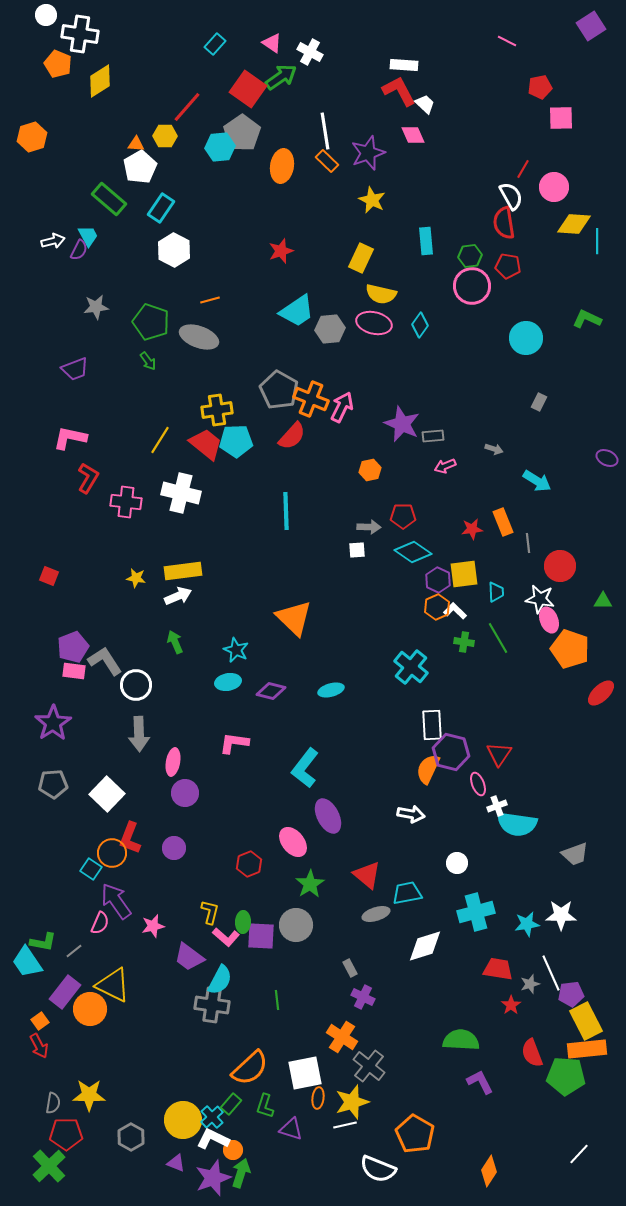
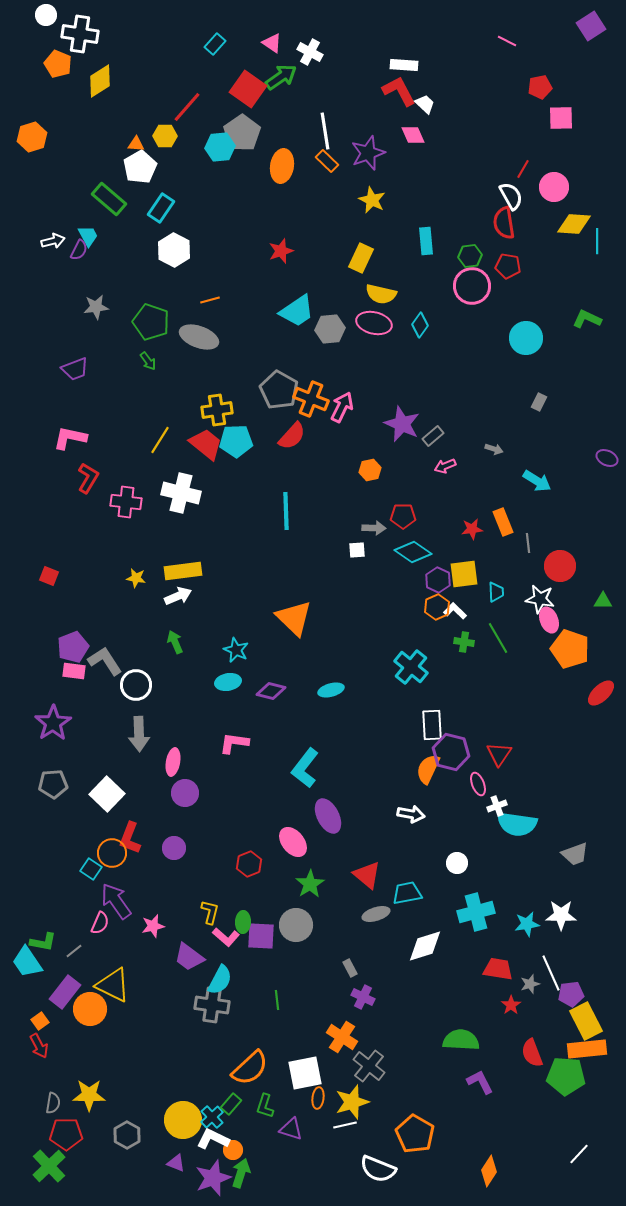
gray rectangle at (433, 436): rotated 35 degrees counterclockwise
gray arrow at (369, 527): moved 5 px right, 1 px down
gray hexagon at (131, 1137): moved 4 px left, 2 px up
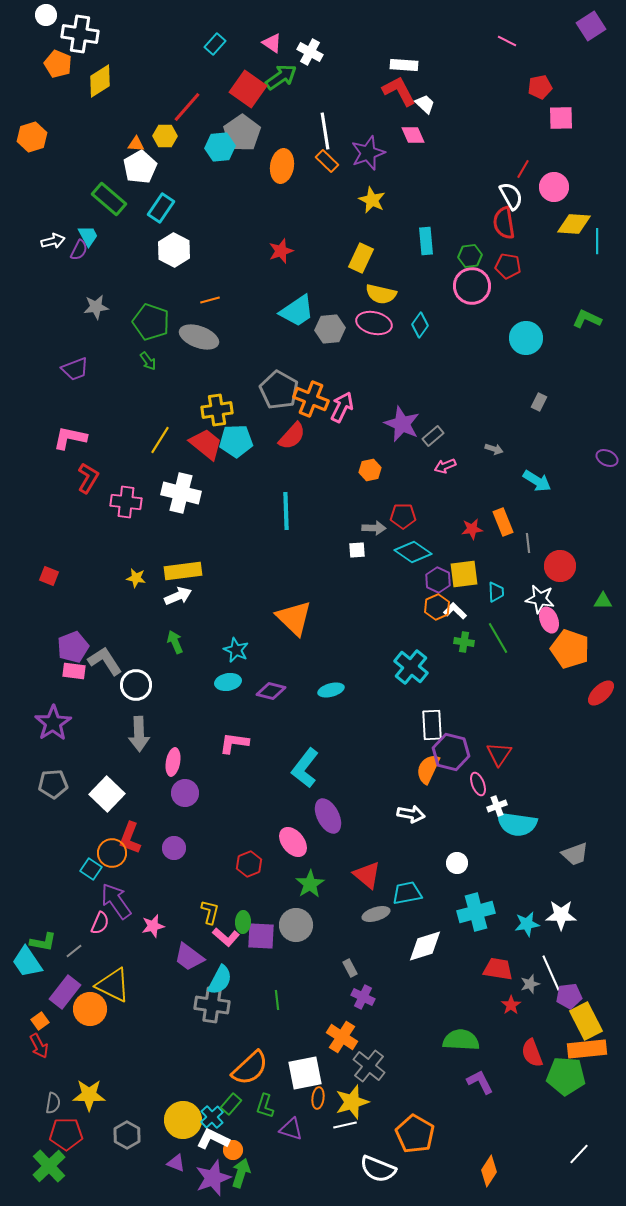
purple pentagon at (571, 994): moved 2 px left, 2 px down
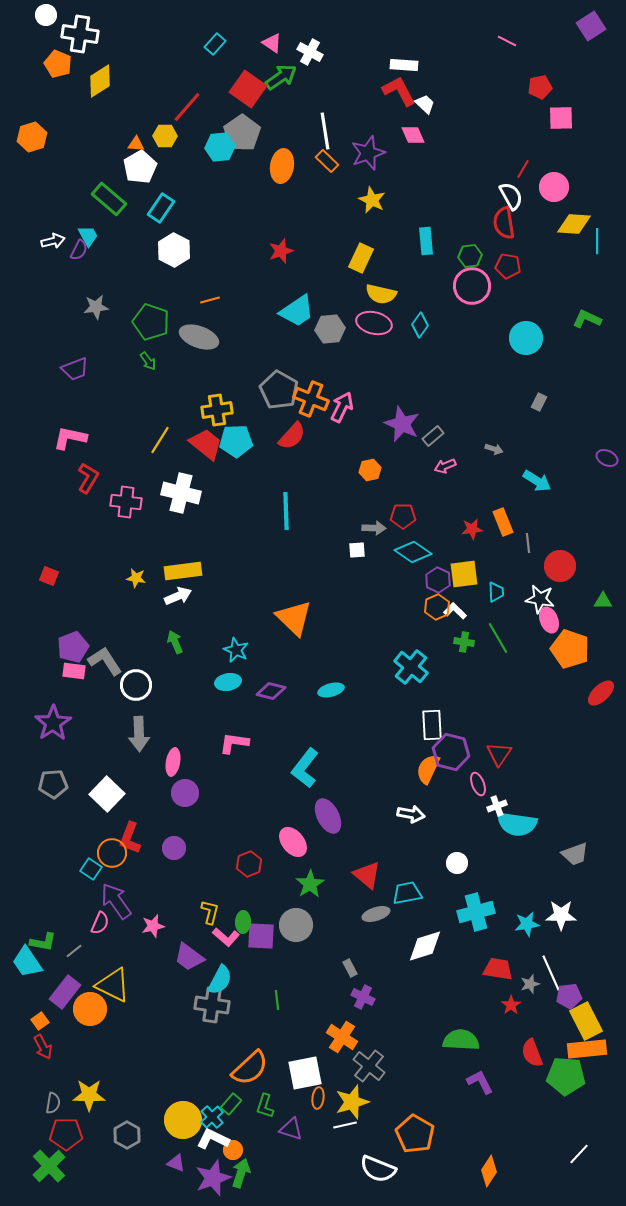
red arrow at (39, 1046): moved 4 px right, 1 px down
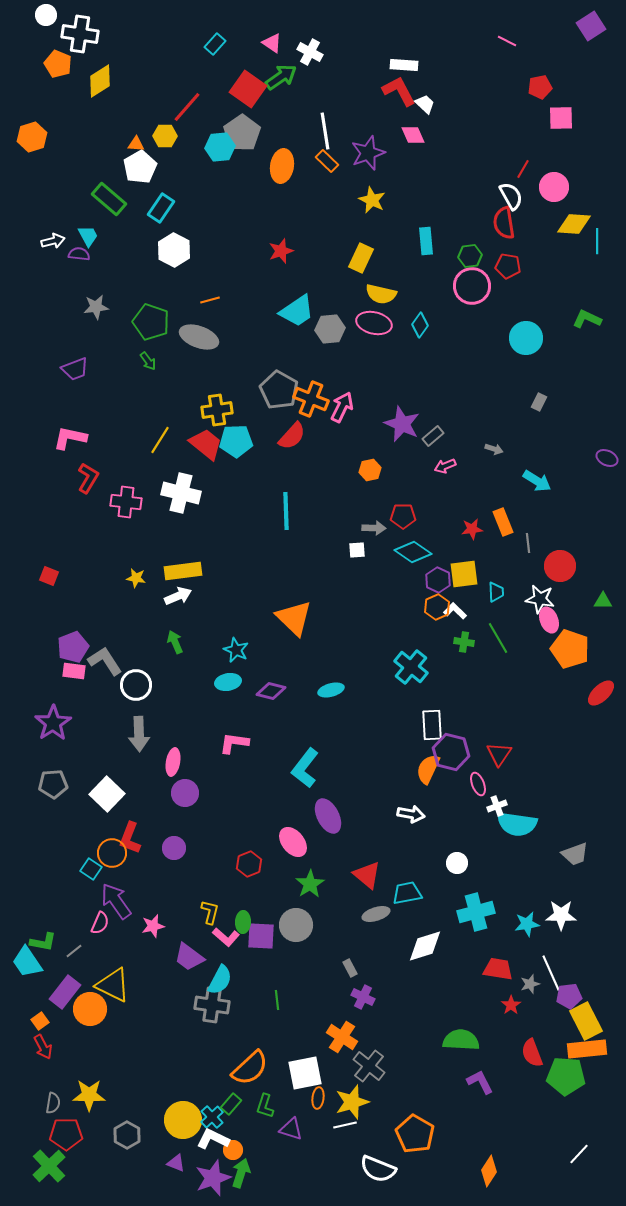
purple semicircle at (79, 250): moved 4 px down; rotated 110 degrees counterclockwise
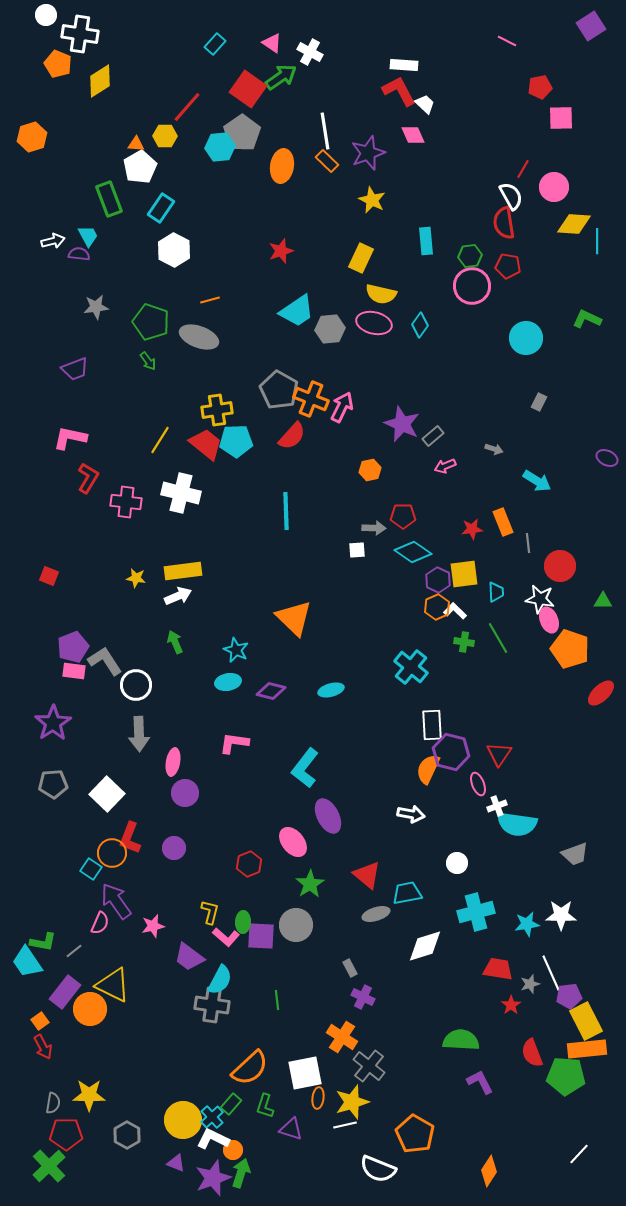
green rectangle at (109, 199): rotated 28 degrees clockwise
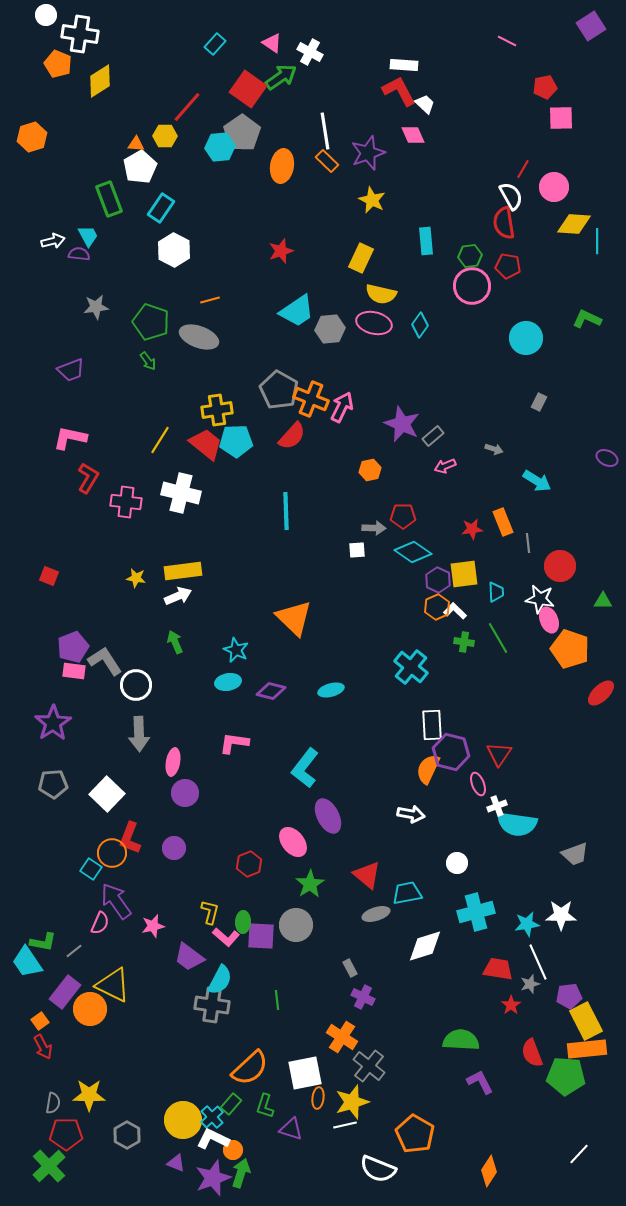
red pentagon at (540, 87): moved 5 px right
purple trapezoid at (75, 369): moved 4 px left, 1 px down
white line at (551, 973): moved 13 px left, 11 px up
